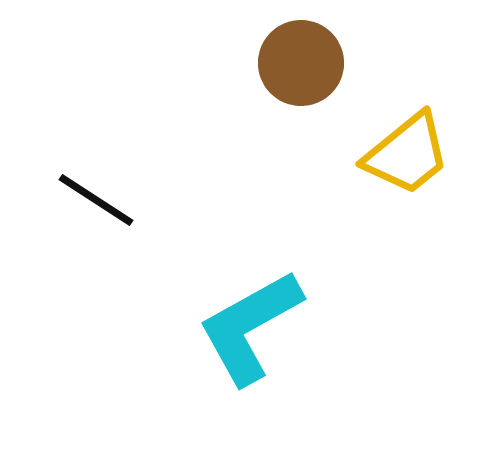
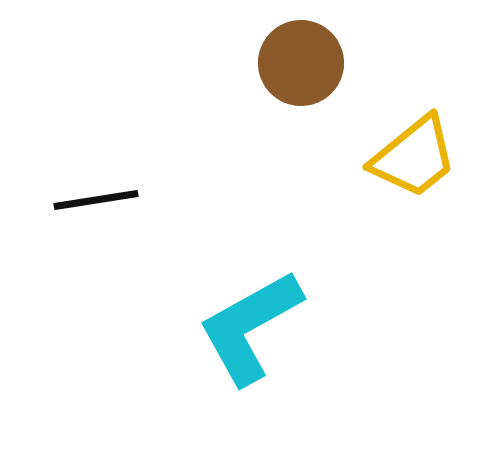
yellow trapezoid: moved 7 px right, 3 px down
black line: rotated 42 degrees counterclockwise
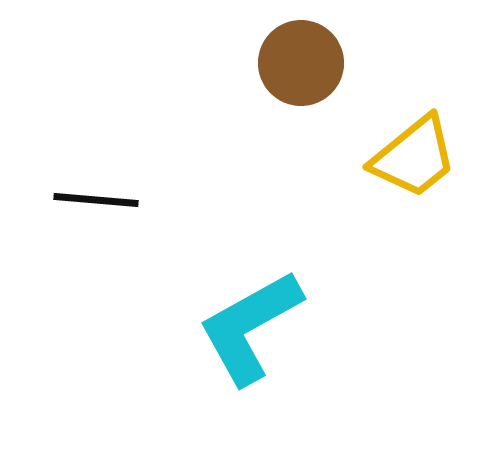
black line: rotated 14 degrees clockwise
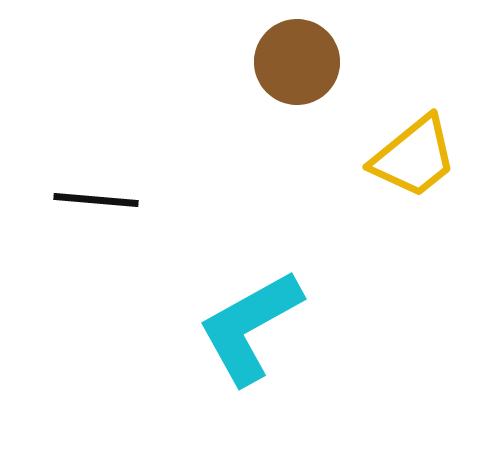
brown circle: moved 4 px left, 1 px up
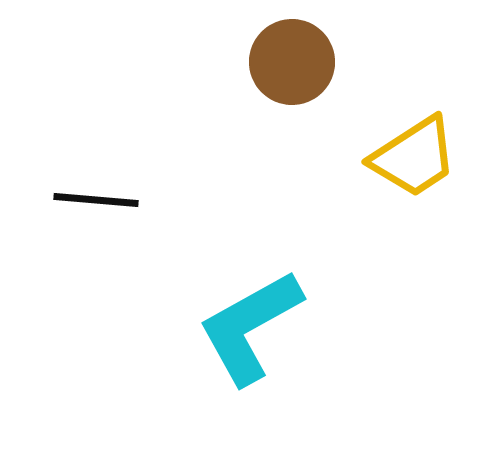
brown circle: moved 5 px left
yellow trapezoid: rotated 6 degrees clockwise
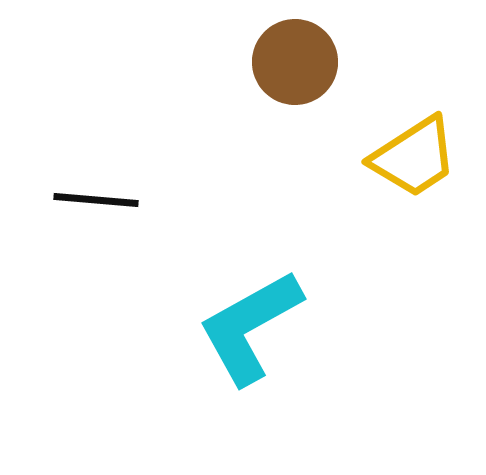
brown circle: moved 3 px right
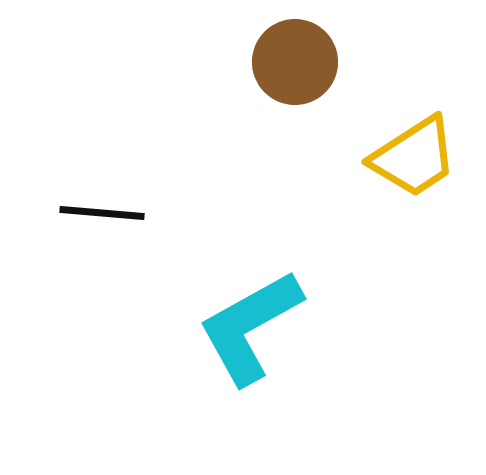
black line: moved 6 px right, 13 px down
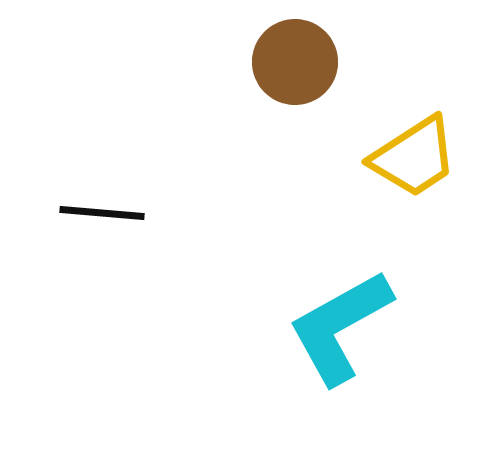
cyan L-shape: moved 90 px right
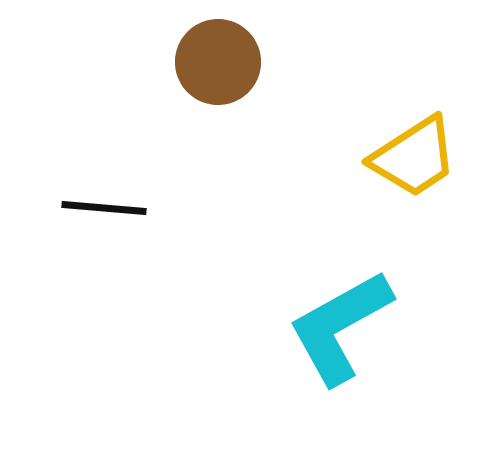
brown circle: moved 77 px left
black line: moved 2 px right, 5 px up
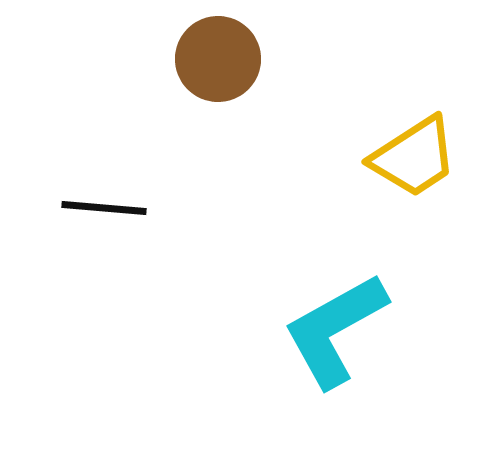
brown circle: moved 3 px up
cyan L-shape: moved 5 px left, 3 px down
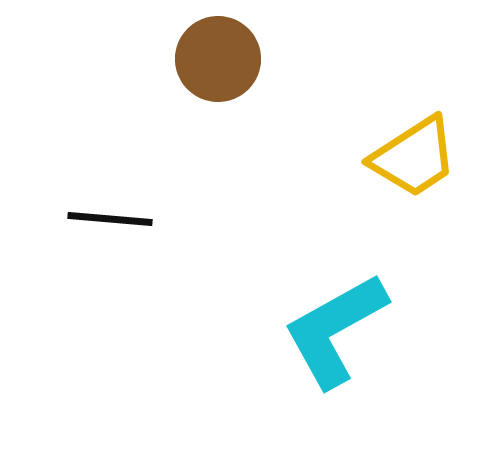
black line: moved 6 px right, 11 px down
